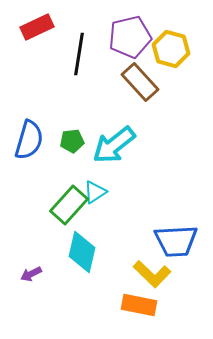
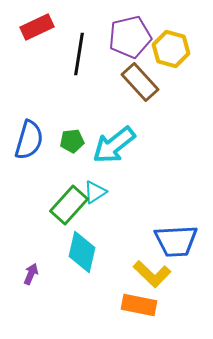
purple arrow: rotated 140 degrees clockwise
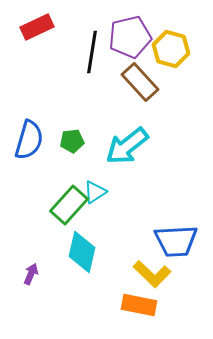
black line: moved 13 px right, 2 px up
cyan arrow: moved 13 px right, 1 px down
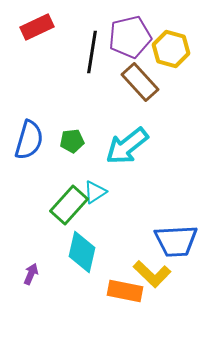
orange rectangle: moved 14 px left, 14 px up
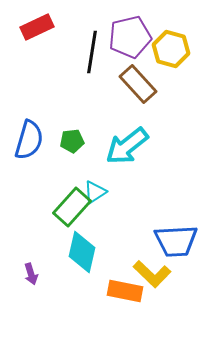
brown rectangle: moved 2 px left, 2 px down
green rectangle: moved 3 px right, 2 px down
purple arrow: rotated 140 degrees clockwise
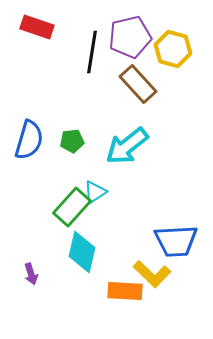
red rectangle: rotated 44 degrees clockwise
yellow hexagon: moved 2 px right
orange rectangle: rotated 8 degrees counterclockwise
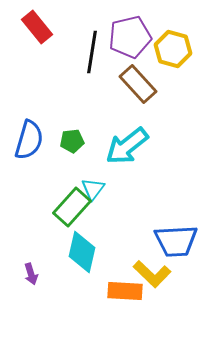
red rectangle: rotated 32 degrees clockwise
cyan triangle: moved 2 px left, 3 px up; rotated 20 degrees counterclockwise
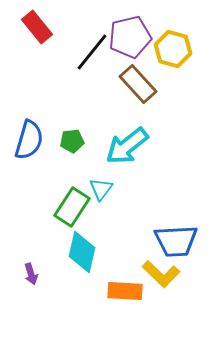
black line: rotated 30 degrees clockwise
cyan triangle: moved 8 px right
green rectangle: rotated 9 degrees counterclockwise
yellow L-shape: moved 9 px right
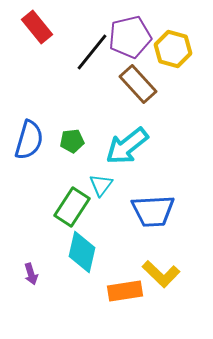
cyan triangle: moved 4 px up
blue trapezoid: moved 23 px left, 30 px up
orange rectangle: rotated 12 degrees counterclockwise
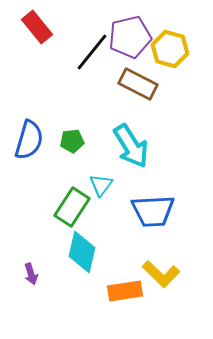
yellow hexagon: moved 3 px left
brown rectangle: rotated 21 degrees counterclockwise
cyan arrow: moved 4 px right; rotated 84 degrees counterclockwise
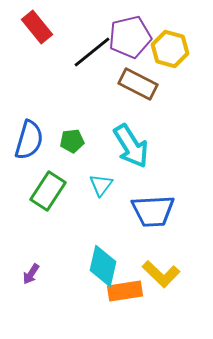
black line: rotated 12 degrees clockwise
green rectangle: moved 24 px left, 16 px up
cyan diamond: moved 21 px right, 14 px down
purple arrow: rotated 50 degrees clockwise
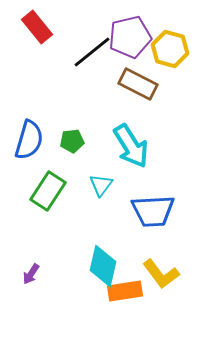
yellow L-shape: rotated 9 degrees clockwise
